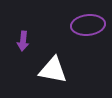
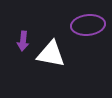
white triangle: moved 2 px left, 16 px up
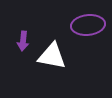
white triangle: moved 1 px right, 2 px down
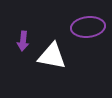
purple ellipse: moved 2 px down
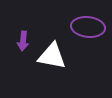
purple ellipse: rotated 12 degrees clockwise
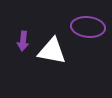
white triangle: moved 5 px up
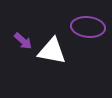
purple arrow: rotated 54 degrees counterclockwise
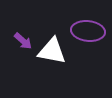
purple ellipse: moved 4 px down
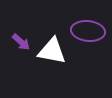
purple arrow: moved 2 px left, 1 px down
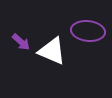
white triangle: rotated 12 degrees clockwise
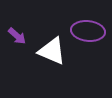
purple arrow: moved 4 px left, 6 px up
